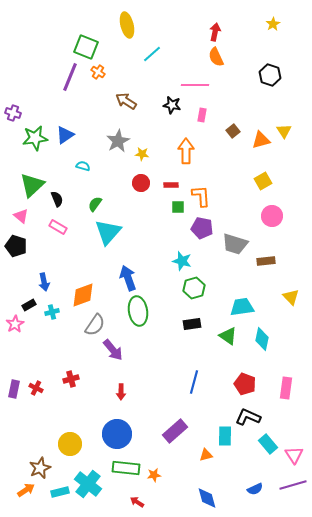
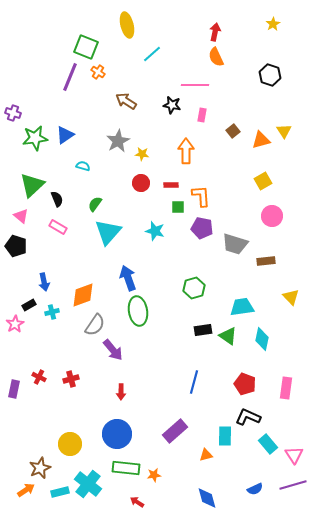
cyan star at (182, 261): moved 27 px left, 30 px up
black rectangle at (192, 324): moved 11 px right, 6 px down
red cross at (36, 388): moved 3 px right, 11 px up
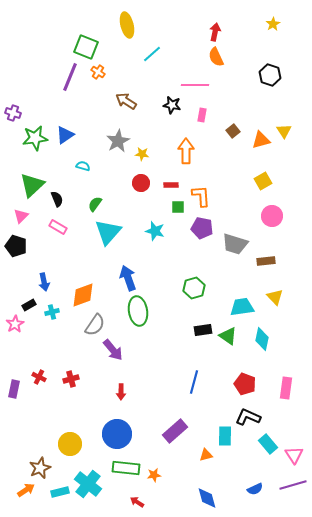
pink triangle at (21, 216): rotated 35 degrees clockwise
yellow triangle at (291, 297): moved 16 px left
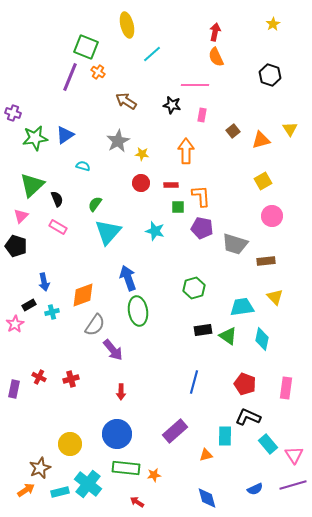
yellow triangle at (284, 131): moved 6 px right, 2 px up
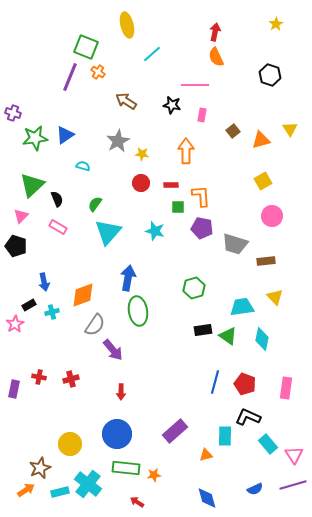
yellow star at (273, 24): moved 3 px right
blue arrow at (128, 278): rotated 30 degrees clockwise
red cross at (39, 377): rotated 16 degrees counterclockwise
blue line at (194, 382): moved 21 px right
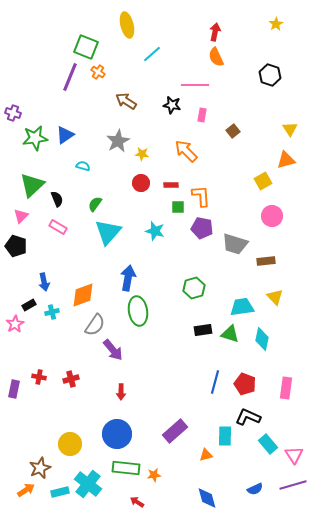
orange triangle at (261, 140): moved 25 px right, 20 px down
orange arrow at (186, 151): rotated 45 degrees counterclockwise
green triangle at (228, 336): moved 2 px right, 2 px up; rotated 18 degrees counterclockwise
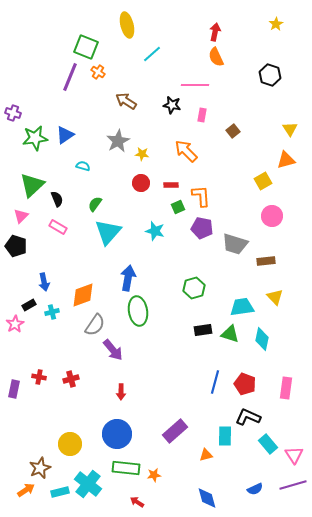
green square at (178, 207): rotated 24 degrees counterclockwise
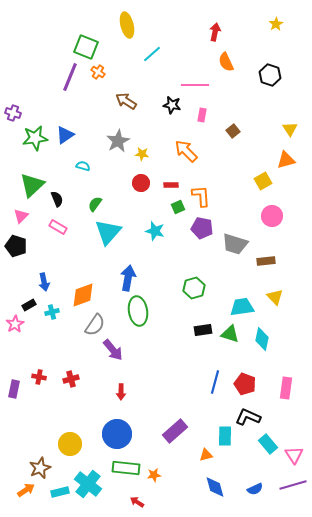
orange semicircle at (216, 57): moved 10 px right, 5 px down
blue diamond at (207, 498): moved 8 px right, 11 px up
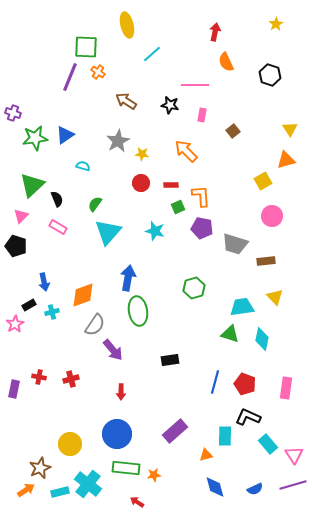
green square at (86, 47): rotated 20 degrees counterclockwise
black star at (172, 105): moved 2 px left
black rectangle at (203, 330): moved 33 px left, 30 px down
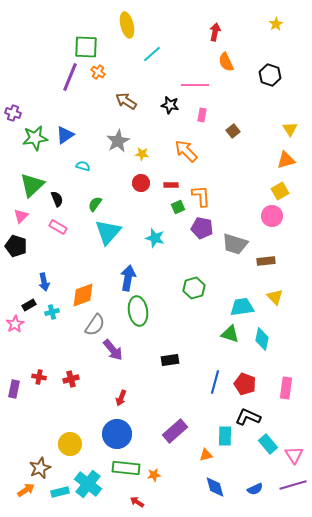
yellow square at (263, 181): moved 17 px right, 10 px down
cyan star at (155, 231): moved 7 px down
red arrow at (121, 392): moved 6 px down; rotated 21 degrees clockwise
